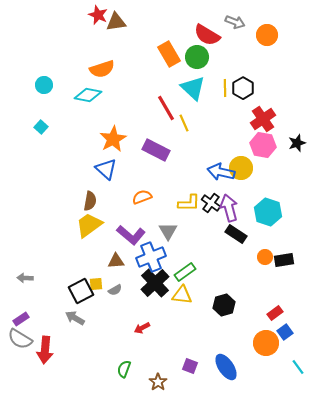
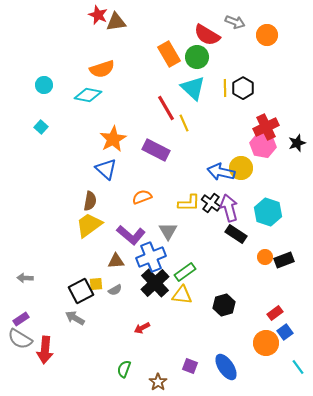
red cross at (263, 119): moved 3 px right, 8 px down; rotated 10 degrees clockwise
black rectangle at (284, 260): rotated 12 degrees counterclockwise
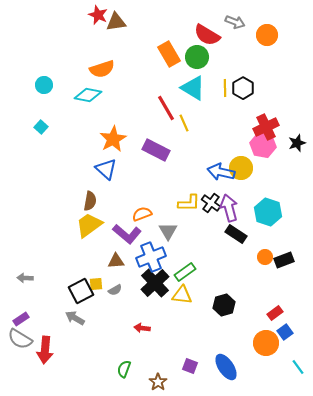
cyan triangle at (193, 88): rotated 12 degrees counterclockwise
orange semicircle at (142, 197): moved 17 px down
purple L-shape at (131, 235): moved 4 px left, 1 px up
red arrow at (142, 328): rotated 35 degrees clockwise
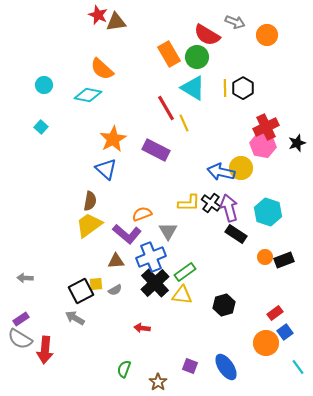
orange semicircle at (102, 69): rotated 60 degrees clockwise
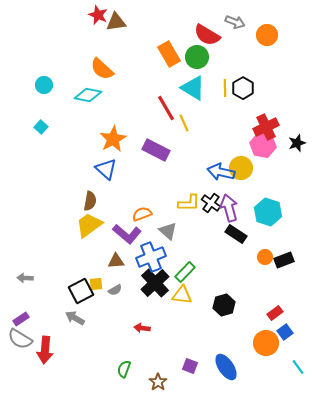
gray triangle at (168, 231): rotated 18 degrees counterclockwise
green rectangle at (185, 272): rotated 10 degrees counterclockwise
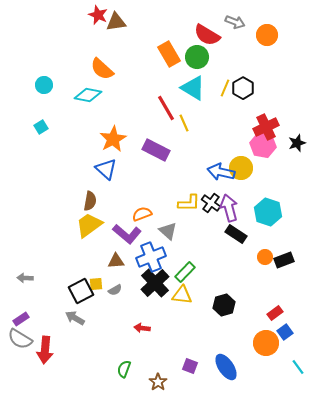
yellow line at (225, 88): rotated 24 degrees clockwise
cyan square at (41, 127): rotated 16 degrees clockwise
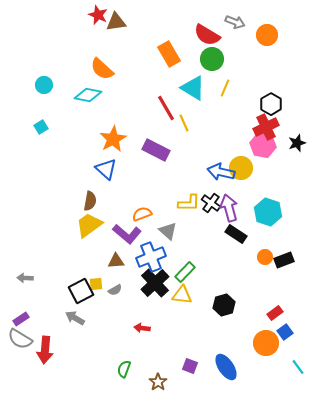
green circle at (197, 57): moved 15 px right, 2 px down
black hexagon at (243, 88): moved 28 px right, 16 px down
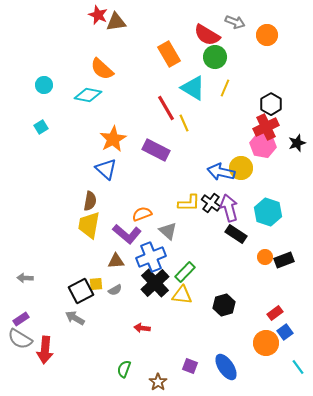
green circle at (212, 59): moved 3 px right, 2 px up
yellow trapezoid at (89, 225): rotated 44 degrees counterclockwise
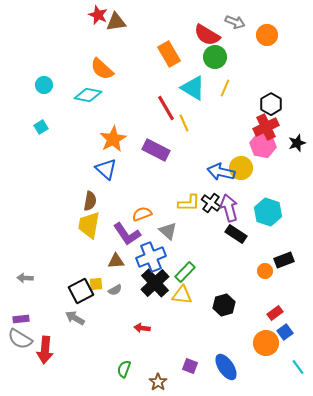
purple L-shape at (127, 234): rotated 16 degrees clockwise
orange circle at (265, 257): moved 14 px down
purple rectangle at (21, 319): rotated 28 degrees clockwise
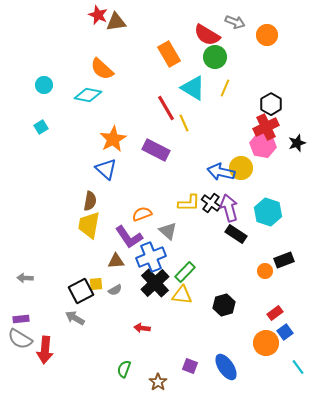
purple L-shape at (127, 234): moved 2 px right, 3 px down
